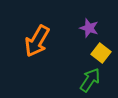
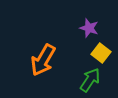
orange arrow: moved 6 px right, 19 px down
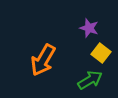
green arrow: rotated 25 degrees clockwise
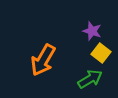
purple star: moved 3 px right, 3 px down
green arrow: moved 1 px up
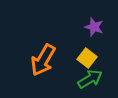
purple star: moved 2 px right, 4 px up
yellow square: moved 14 px left, 5 px down
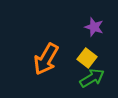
orange arrow: moved 3 px right, 1 px up
green arrow: moved 2 px right, 1 px up
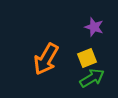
yellow square: rotated 30 degrees clockwise
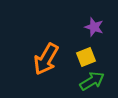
yellow square: moved 1 px left, 1 px up
green arrow: moved 3 px down
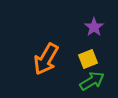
purple star: rotated 18 degrees clockwise
yellow square: moved 2 px right, 2 px down
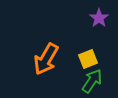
purple star: moved 5 px right, 9 px up
green arrow: rotated 25 degrees counterclockwise
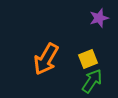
purple star: rotated 18 degrees clockwise
